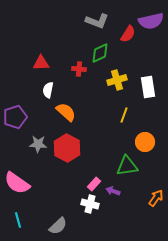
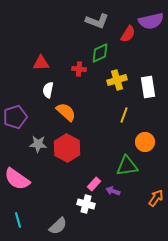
pink semicircle: moved 4 px up
white cross: moved 4 px left
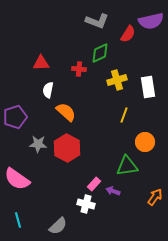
orange arrow: moved 1 px left, 1 px up
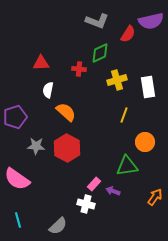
gray star: moved 2 px left, 2 px down
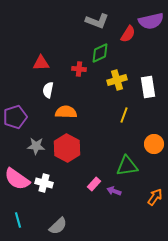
orange semicircle: rotated 40 degrees counterclockwise
orange circle: moved 9 px right, 2 px down
purple arrow: moved 1 px right
white cross: moved 42 px left, 21 px up
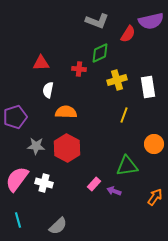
pink semicircle: rotated 92 degrees clockwise
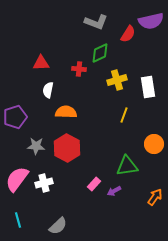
gray L-shape: moved 1 px left, 1 px down
white cross: rotated 30 degrees counterclockwise
purple arrow: rotated 48 degrees counterclockwise
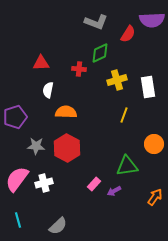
purple semicircle: moved 1 px right, 1 px up; rotated 10 degrees clockwise
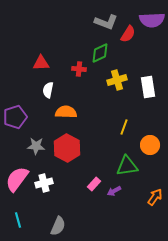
gray L-shape: moved 10 px right
yellow line: moved 12 px down
orange circle: moved 4 px left, 1 px down
gray semicircle: rotated 24 degrees counterclockwise
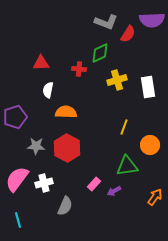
gray semicircle: moved 7 px right, 20 px up
